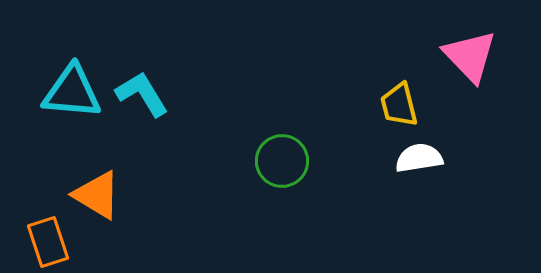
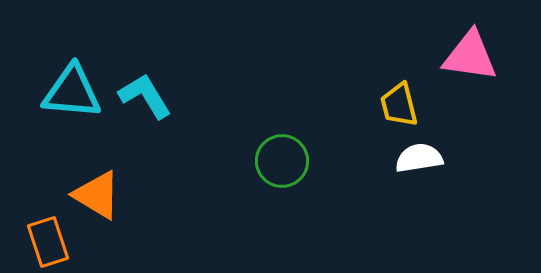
pink triangle: rotated 38 degrees counterclockwise
cyan L-shape: moved 3 px right, 2 px down
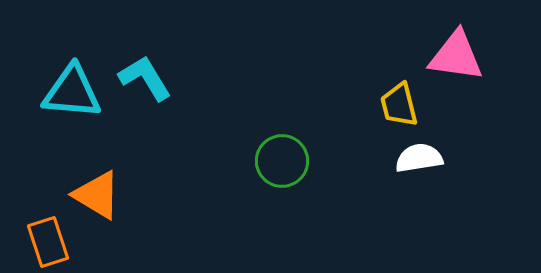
pink triangle: moved 14 px left
cyan L-shape: moved 18 px up
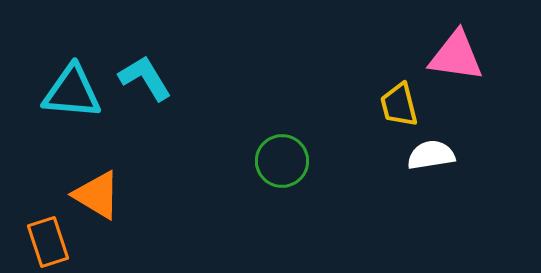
white semicircle: moved 12 px right, 3 px up
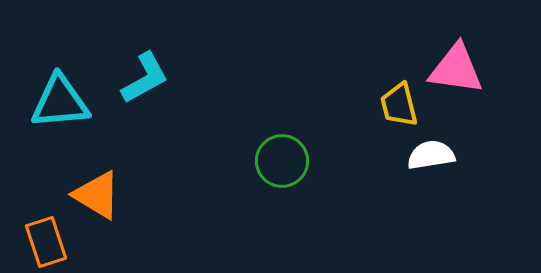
pink triangle: moved 13 px down
cyan L-shape: rotated 92 degrees clockwise
cyan triangle: moved 12 px left, 10 px down; rotated 10 degrees counterclockwise
orange rectangle: moved 2 px left
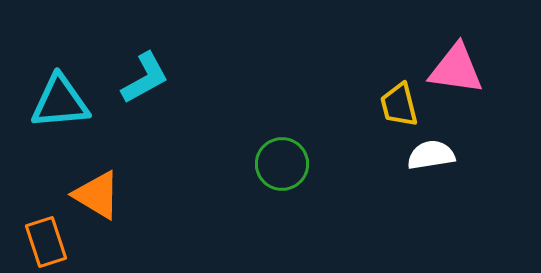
green circle: moved 3 px down
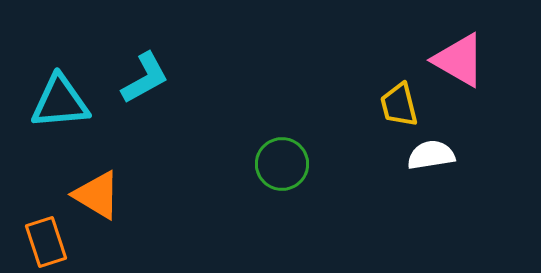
pink triangle: moved 3 px right, 9 px up; rotated 22 degrees clockwise
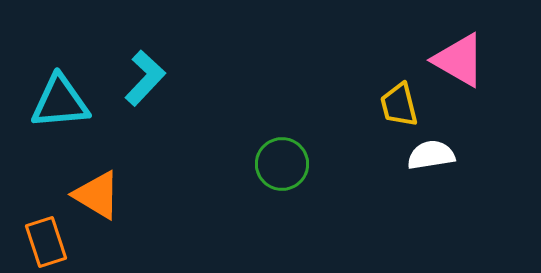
cyan L-shape: rotated 18 degrees counterclockwise
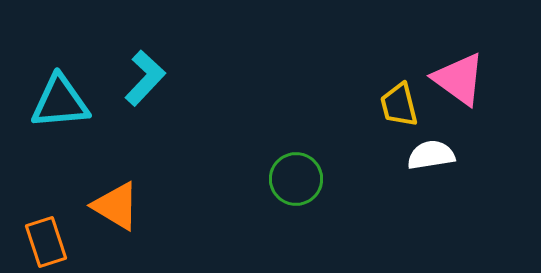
pink triangle: moved 19 px down; rotated 6 degrees clockwise
green circle: moved 14 px right, 15 px down
orange triangle: moved 19 px right, 11 px down
